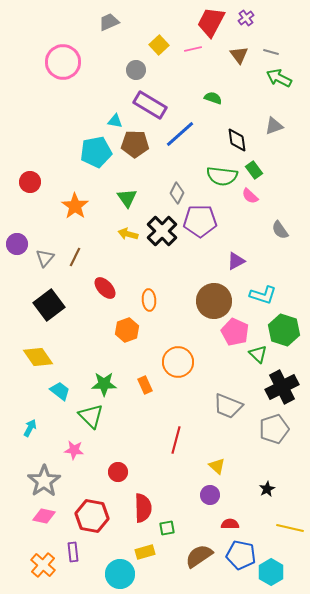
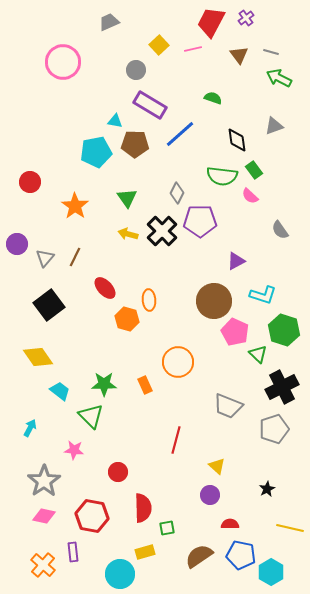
orange hexagon at (127, 330): moved 11 px up; rotated 25 degrees counterclockwise
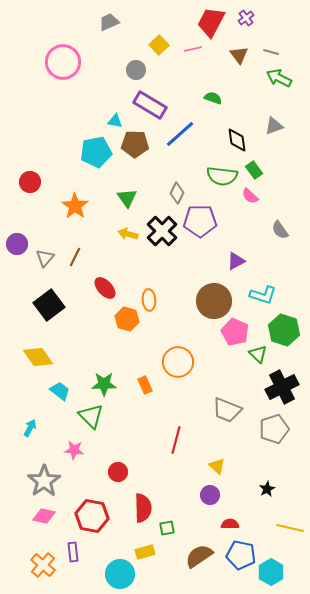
gray trapezoid at (228, 406): moved 1 px left, 4 px down
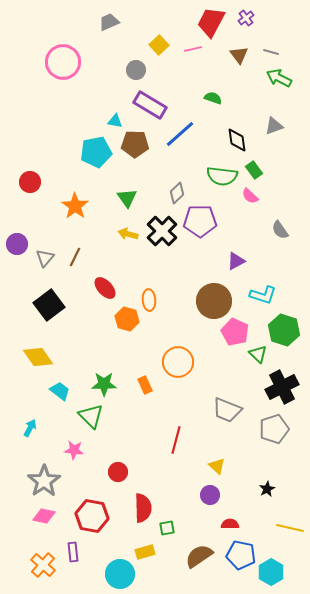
gray diamond at (177, 193): rotated 20 degrees clockwise
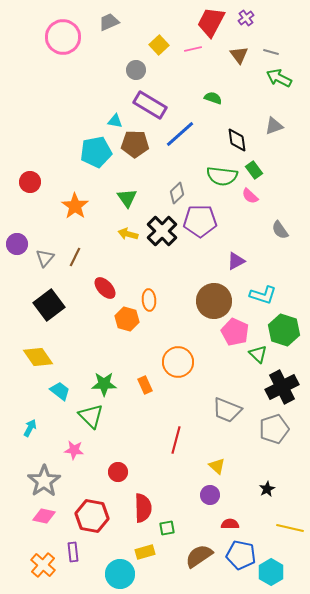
pink circle at (63, 62): moved 25 px up
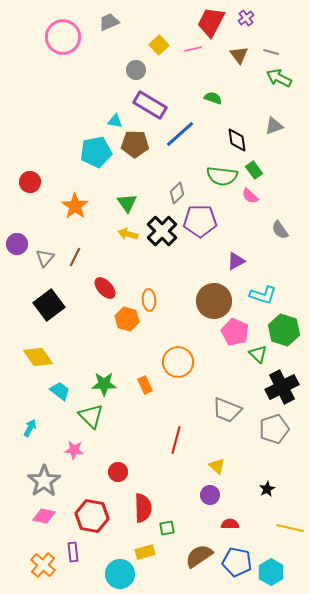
green triangle at (127, 198): moved 5 px down
blue pentagon at (241, 555): moved 4 px left, 7 px down
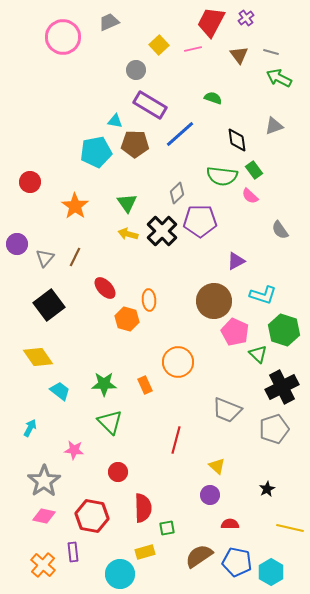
green triangle at (91, 416): moved 19 px right, 6 px down
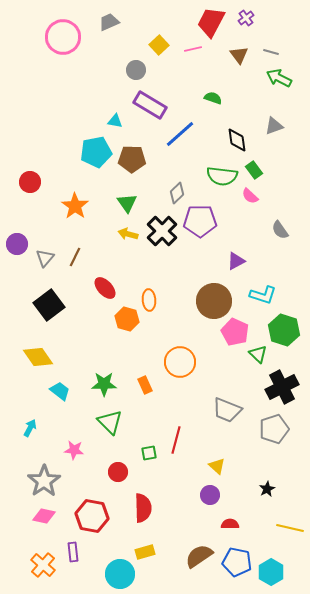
brown pentagon at (135, 144): moved 3 px left, 15 px down
orange circle at (178, 362): moved 2 px right
green square at (167, 528): moved 18 px left, 75 px up
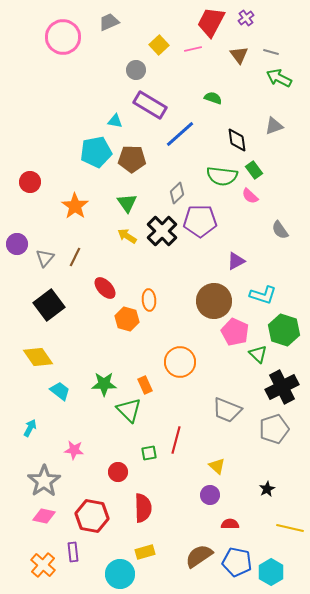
yellow arrow at (128, 234): moved 1 px left, 2 px down; rotated 18 degrees clockwise
green triangle at (110, 422): moved 19 px right, 12 px up
